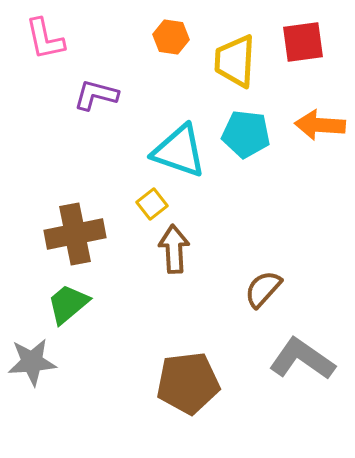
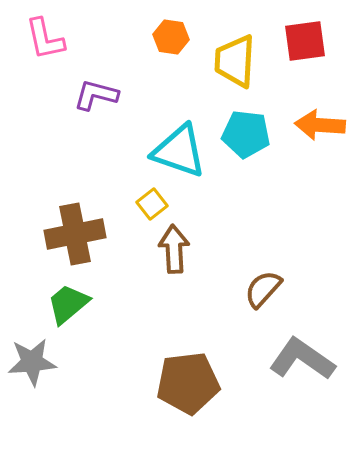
red square: moved 2 px right, 1 px up
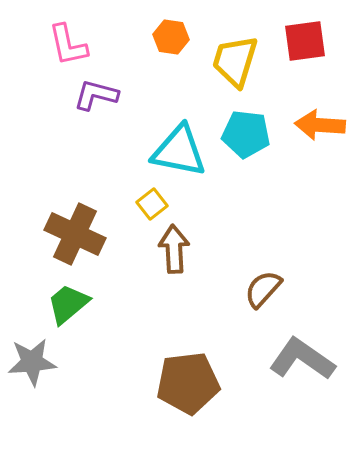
pink L-shape: moved 23 px right, 6 px down
yellow trapezoid: rotated 14 degrees clockwise
cyan triangle: rotated 8 degrees counterclockwise
brown cross: rotated 36 degrees clockwise
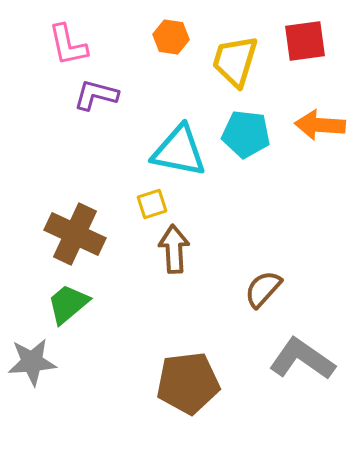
yellow square: rotated 20 degrees clockwise
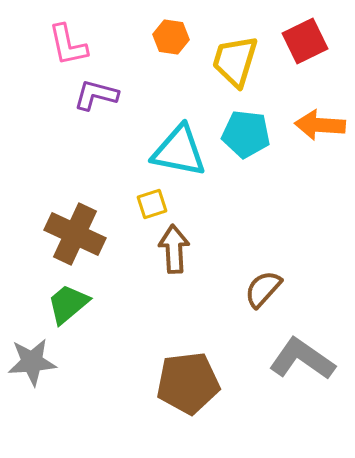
red square: rotated 18 degrees counterclockwise
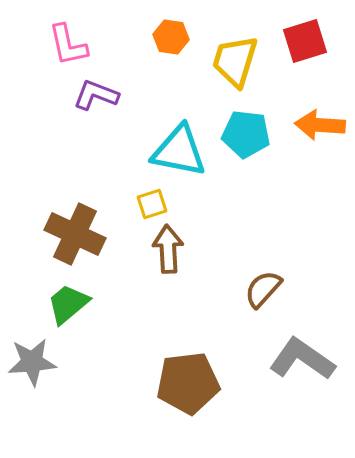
red square: rotated 9 degrees clockwise
purple L-shape: rotated 6 degrees clockwise
brown arrow: moved 6 px left
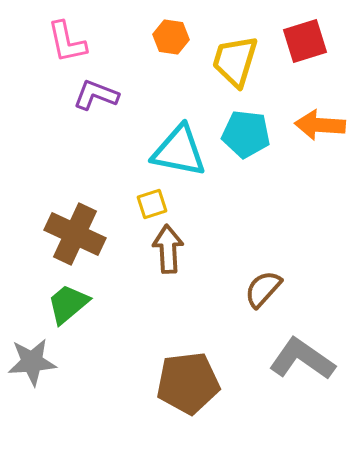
pink L-shape: moved 1 px left, 3 px up
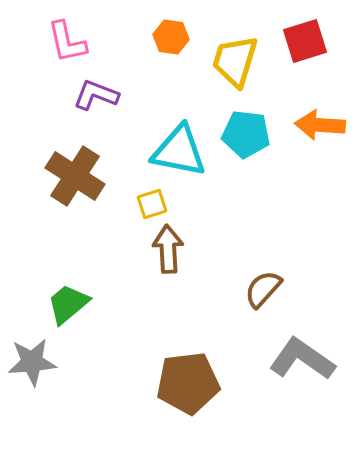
brown cross: moved 58 px up; rotated 8 degrees clockwise
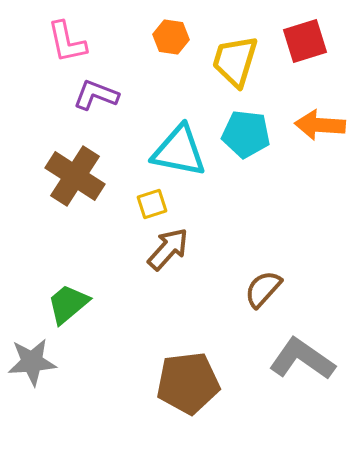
brown arrow: rotated 45 degrees clockwise
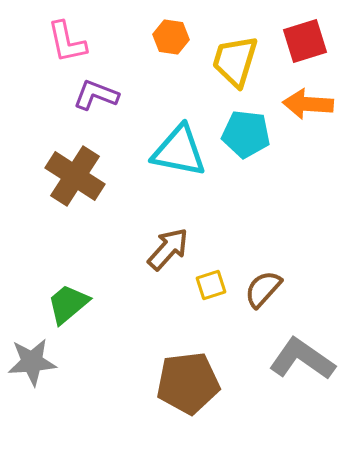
orange arrow: moved 12 px left, 21 px up
yellow square: moved 59 px right, 81 px down
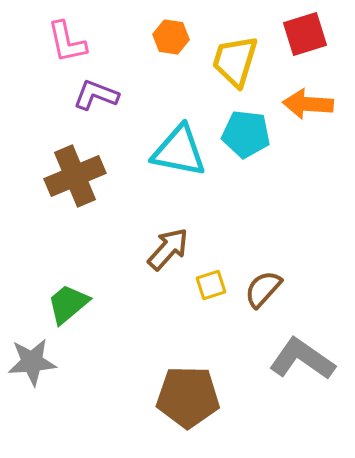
red square: moved 7 px up
brown cross: rotated 34 degrees clockwise
brown pentagon: moved 14 px down; rotated 8 degrees clockwise
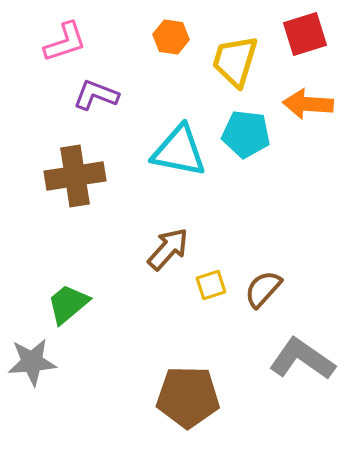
pink L-shape: moved 2 px left; rotated 96 degrees counterclockwise
brown cross: rotated 14 degrees clockwise
